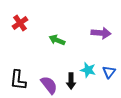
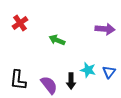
purple arrow: moved 4 px right, 4 px up
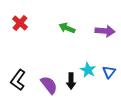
red cross: rotated 14 degrees counterclockwise
purple arrow: moved 2 px down
green arrow: moved 10 px right, 12 px up
cyan star: rotated 14 degrees clockwise
black L-shape: rotated 30 degrees clockwise
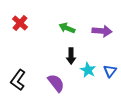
purple arrow: moved 3 px left
blue triangle: moved 1 px right, 1 px up
black arrow: moved 25 px up
purple semicircle: moved 7 px right, 2 px up
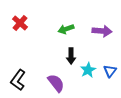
green arrow: moved 1 px left, 1 px down; rotated 42 degrees counterclockwise
cyan star: rotated 14 degrees clockwise
